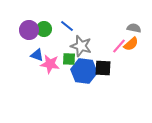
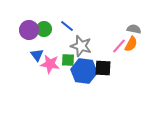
gray semicircle: moved 1 px down
orange semicircle: rotated 21 degrees counterclockwise
blue triangle: rotated 32 degrees clockwise
green square: moved 1 px left, 1 px down
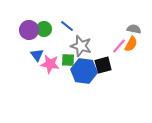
black square: moved 3 px up; rotated 18 degrees counterclockwise
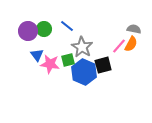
purple circle: moved 1 px left, 1 px down
gray star: moved 1 px right, 1 px down; rotated 15 degrees clockwise
green square: rotated 16 degrees counterclockwise
blue hexagon: moved 1 px down; rotated 15 degrees clockwise
